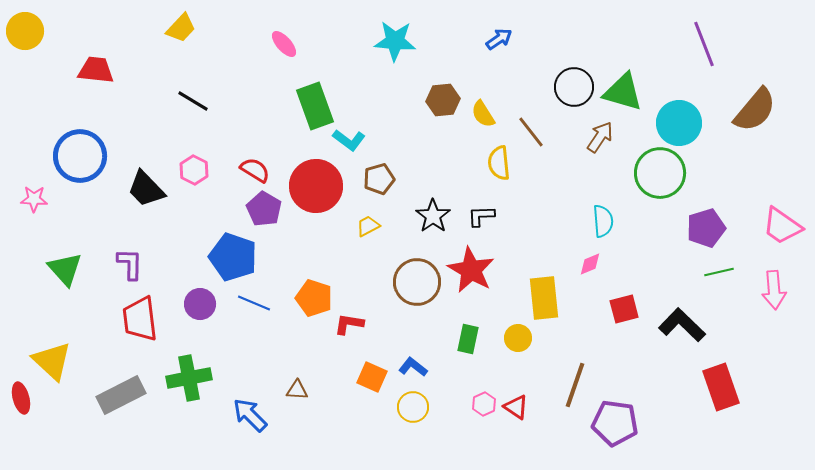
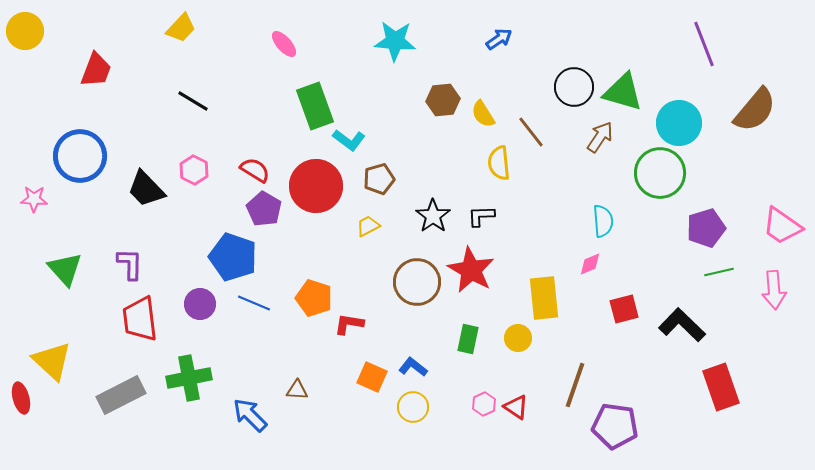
red trapezoid at (96, 70): rotated 105 degrees clockwise
purple pentagon at (615, 423): moved 3 px down
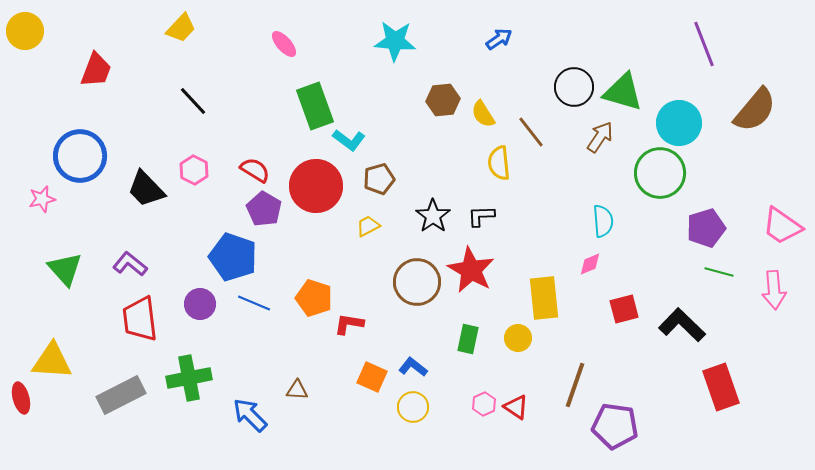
black line at (193, 101): rotated 16 degrees clockwise
pink star at (34, 199): moved 8 px right; rotated 16 degrees counterclockwise
purple L-shape at (130, 264): rotated 52 degrees counterclockwise
green line at (719, 272): rotated 28 degrees clockwise
yellow triangle at (52, 361): rotated 39 degrees counterclockwise
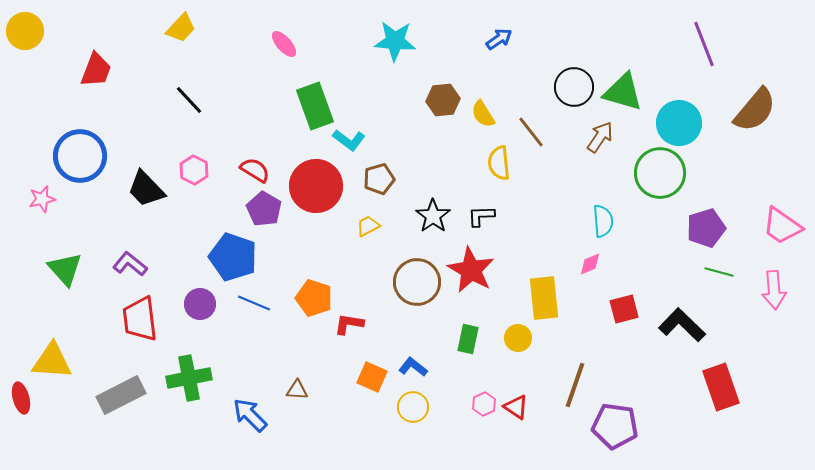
black line at (193, 101): moved 4 px left, 1 px up
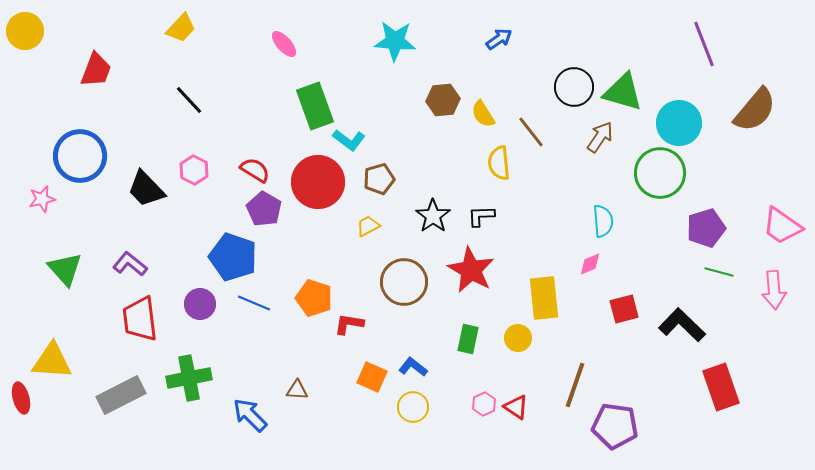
red circle at (316, 186): moved 2 px right, 4 px up
brown circle at (417, 282): moved 13 px left
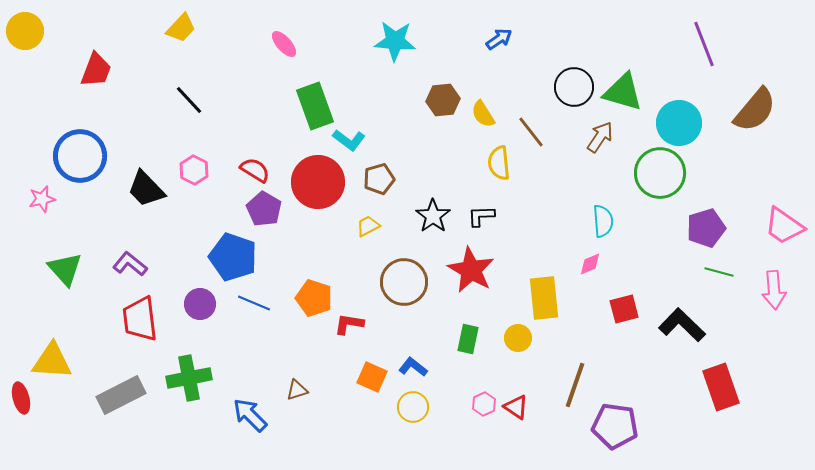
pink trapezoid at (782, 226): moved 2 px right
brown triangle at (297, 390): rotated 20 degrees counterclockwise
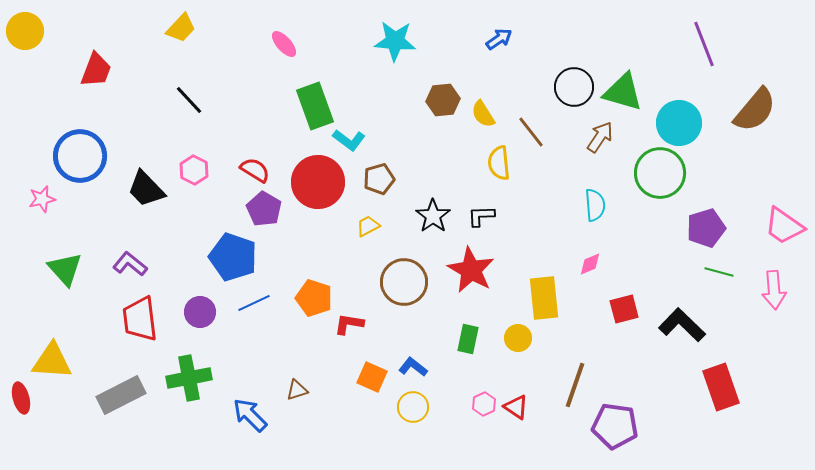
cyan semicircle at (603, 221): moved 8 px left, 16 px up
blue line at (254, 303): rotated 48 degrees counterclockwise
purple circle at (200, 304): moved 8 px down
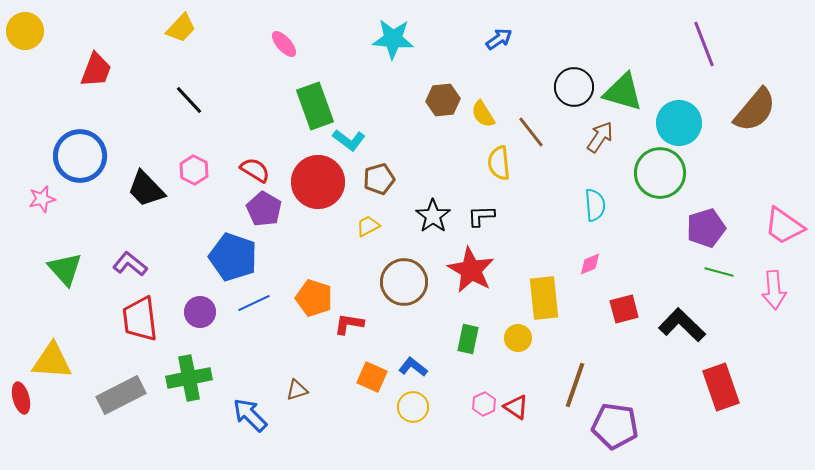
cyan star at (395, 41): moved 2 px left, 2 px up
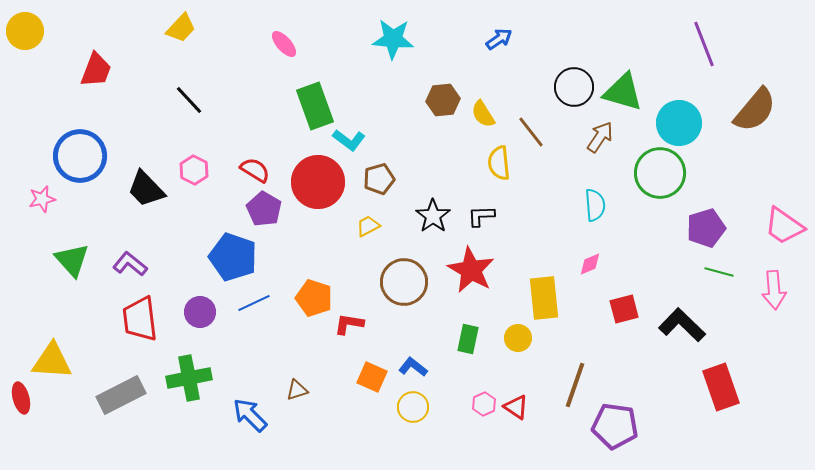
green triangle at (65, 269): moved 7 px right, 9 px up
